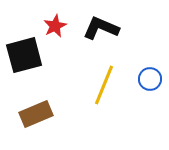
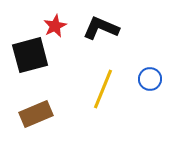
black square: moved 6 px right
yellow line: moved 1 px left, 4 px down
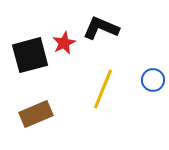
red star: moved 9 px right, 17 px down
blue circle: moved 3 px right, 1 px down
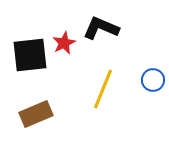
black square: rotated 9 degrees clockwise
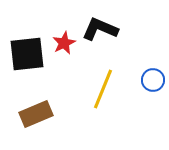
black L-shape: moved 1 px left, 1 px down
black square: moved 3 px left, 1 px up
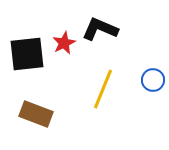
brown rectangle: rotated 44 degrees clockwise
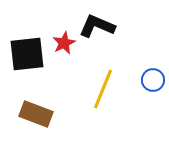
black L-shape: moved 3 px left, 3 px up
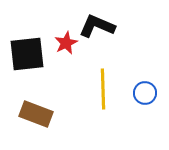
red star: moved 2 px right
blue circle: moved 8 px left, 13 px down
yellow line: rotated 24 degrees counterclockwise
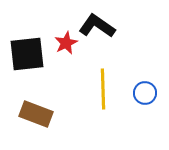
black L-shape: rotated 12 degrees clockwise
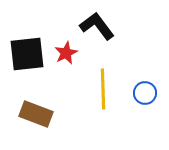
black L-shape: rotated 18 degrees clockwise
red star: moved 10 px down
